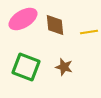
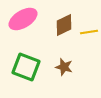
brown diamond: moved 9 px right; rotated 70 degrees clockwise
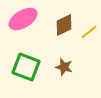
yellow line: rotated 30 degrees counterclockwise
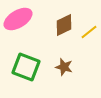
pink ellipse: moved 5 px left
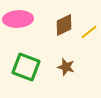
pink ellipse: rotated 28 degrees clockwise
brown star: moved 2 px right
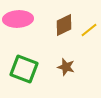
yellow line: moved 2 px up
green square: moved 2 px left, 2 px down
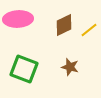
brown star: moved 4 px right
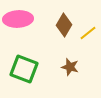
brown diamond: rotated 35 degrees counterclockwise
yellow line: moved 1 px left, 3 px down
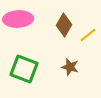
yellow line: moved 2 px down
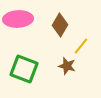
brown diamond: moved 4 px left
yellow line: moved 7 px left, 11 px down; rotated 12 degrees counterclockwise
brown star: moved 3 px left, 1 px up
